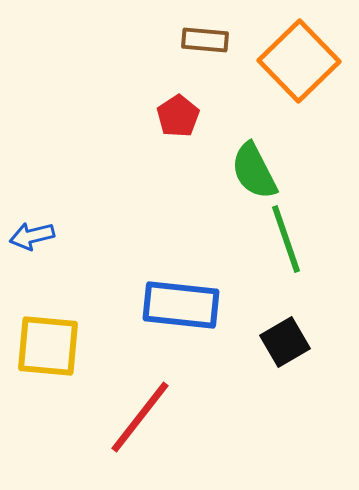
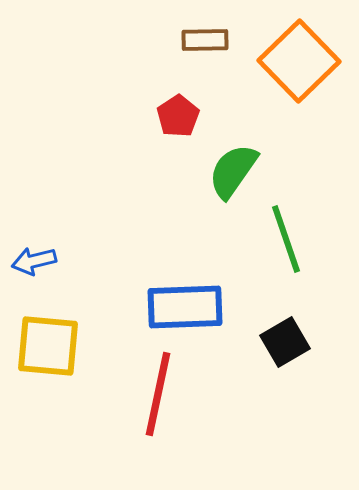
brown rectangle: rotated 6 degrees counterclockwise
green semicircle: moved 21 px left; rotated 62 degrees clockwise
blue arrow: moved 2 px right, 25 px down
blue rectangle: moved 4 px right, 2 px down; rotated 8 degrees counterclockwise
red line: moved 18 px right, 23 px up; rotated 26 degrees counterclockwise
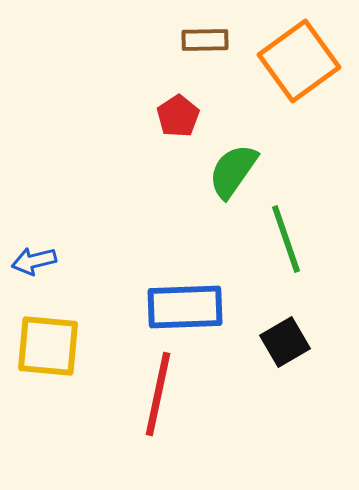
orange square: rotated 8 degrees clockwise
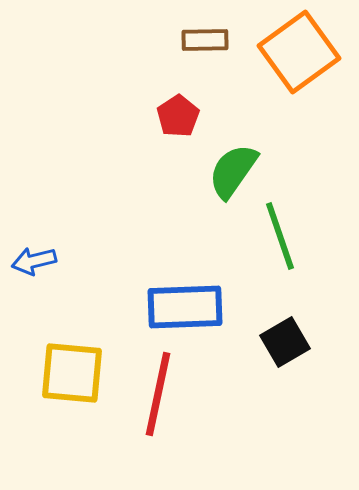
orange square: moved 9 px up
green line: moved 6 px left, 3 px up
yellow square: moved 24 px right, 27 px down
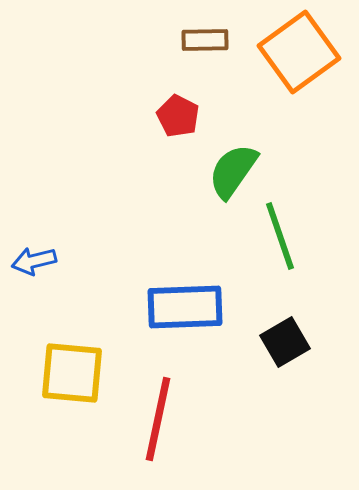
red pentagon: rotated 12 degrees counterclockwise
red line: moved 25 px down
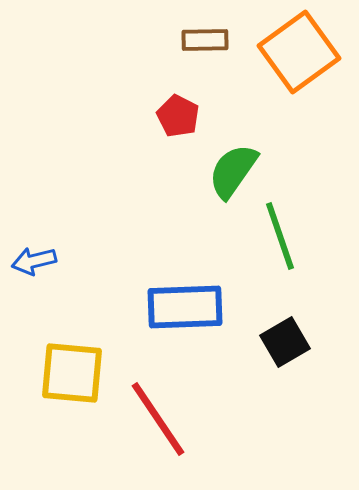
red line: rotated 46 degrees counterclockwise
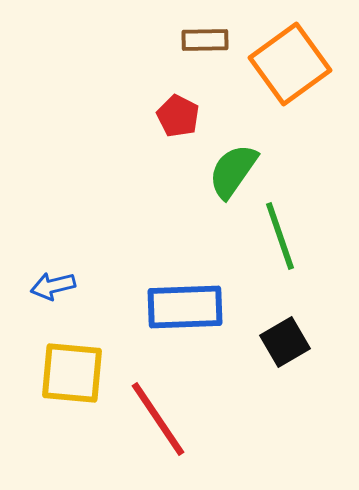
orange square: moved 9 px left, 12 px down
blue arrow: moved 19 px right, 25 px down
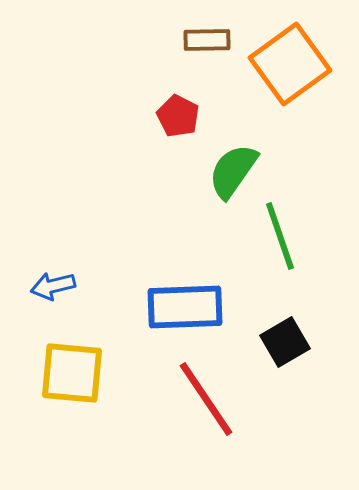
brown rectangle: moved 2 px right
red line: moved 48 px right, 20 px up
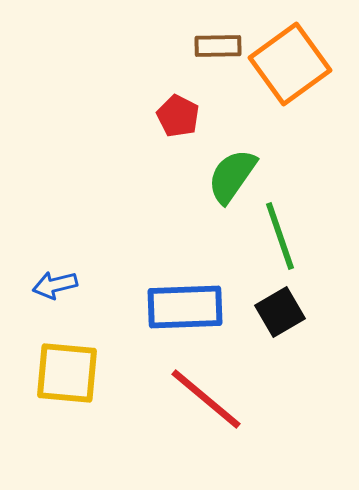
brown rectangle: moved 11 px right, 6 px down
green semicircle: moved 1 px left, 5 px down
blue arrow: moved 2 px right, 1 px up
black square: moved 5 px left, 30 px up
yellow square: moved 5 px left
red line: rotated 16 degrees counterclockwise
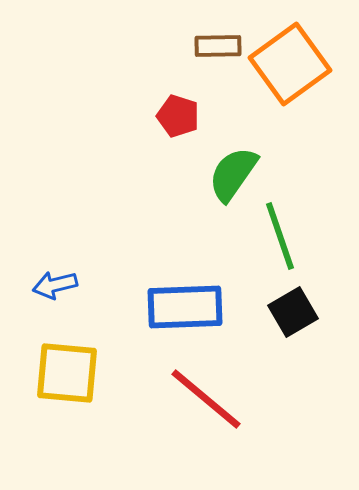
red pentagon: rotated 9 degrees counterclockwise
green semicircle: moved 1 px right, 2 px up
black square: moved 13 px right
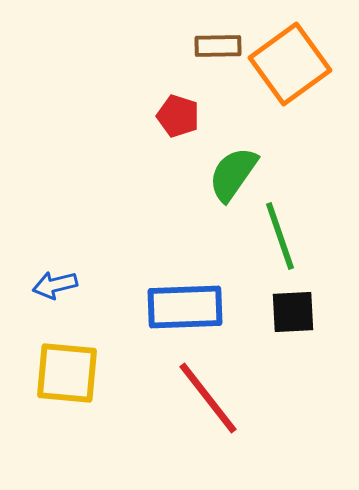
black square: rotated 27 degrees clockwise
red line: moved 2 px right, 1 px up; rotated 12 degrees clockwise
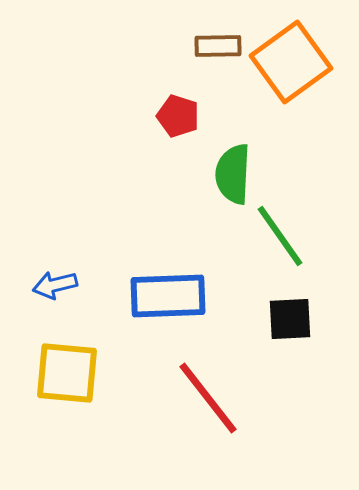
orange square: moved 1 px right, 2 px up
green semicircle: rotated 32 degrees counterclockwise
green line: rotated 16 degrees counterclockwise
blue rectangle: moved 17 px left, 11 px up
black square: moved 3 px left, 7 px down
